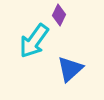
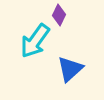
cyan arrow: moved 1 px right
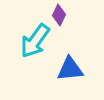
blue triangle: rotated 36 degrees clockwise
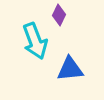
cyan arrow: rotated 57 degrees counterclockwise
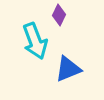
blue triangle: moved 2 px left; rotated 16 degrees counterclockwise
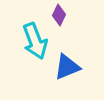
blue triangle: moved 1 px left, 2 px up
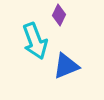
blue triangle: moved 1 px left, 1 px up
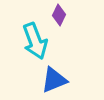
blue triangle: moved 12 px left, 14 px down
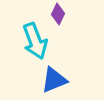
purple diamond: moved 1 px left, 1 px up
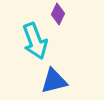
blue triangle: moved 1 px down; rotated 8 degrees clockwise
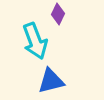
blue triangle: moved 3 px left
